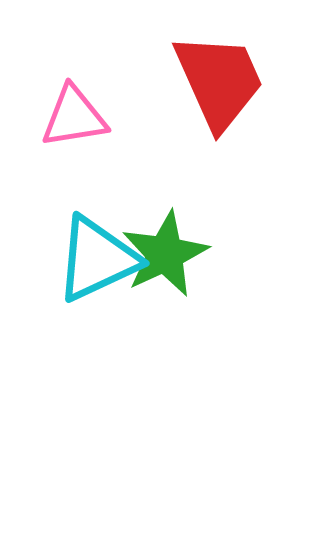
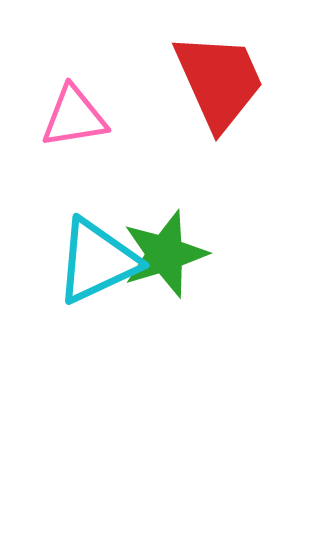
green star: rotated 8 degrees clockwise
cyan triangle: moved 2 px down
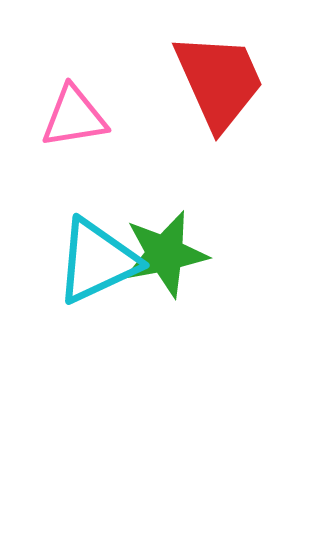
green star: rotated 6 degrees clockwise
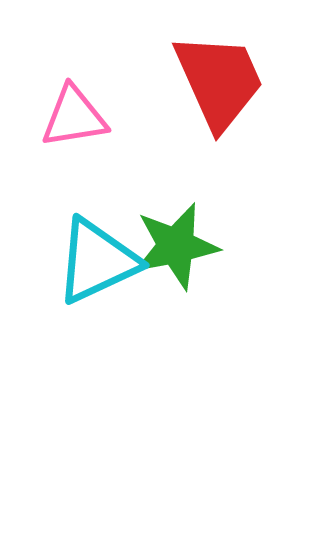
green star: moved 11 px right, 8 px up
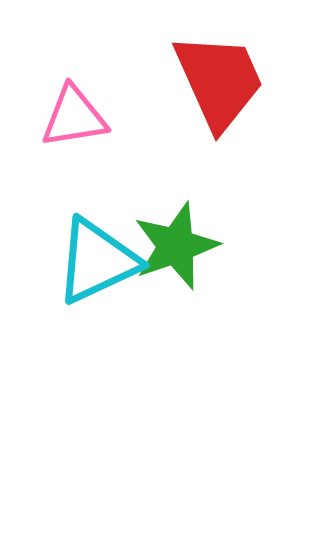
green star: rotated 8 degrees counterclockwise
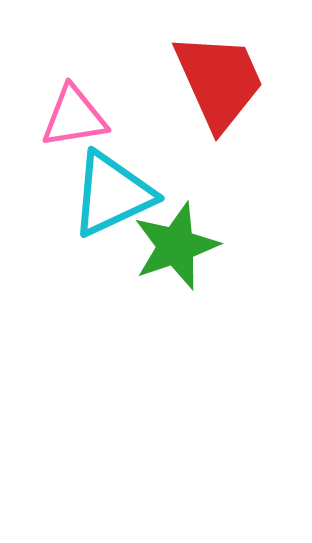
cyan triangle: moved 15 px right, 67 px up
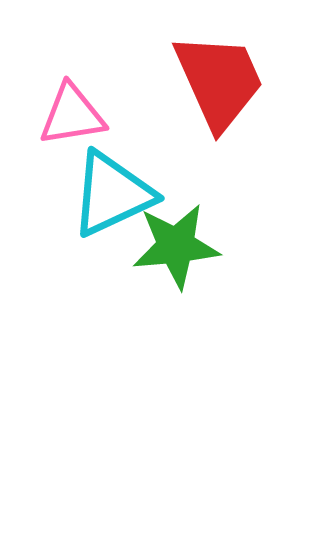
pink triangle: moved 2 px left, 2 px up
green star: rotated 14 degrees clockwise
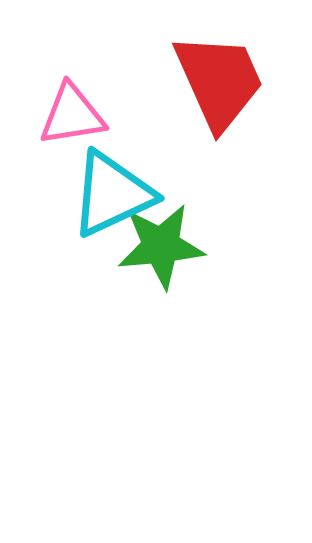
green star: moved 15 px left
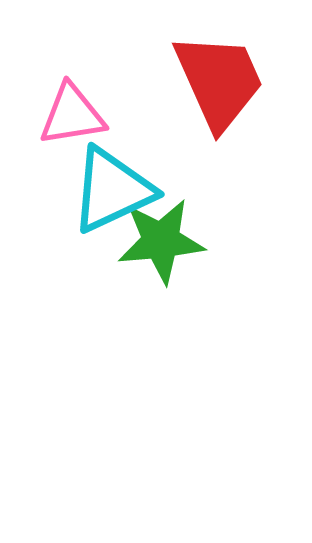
cyan triangle: moved 4 px up
green star: moved 5 px up
